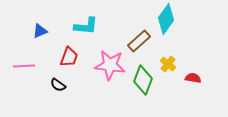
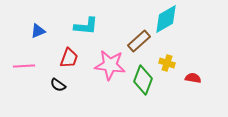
cyan diamond: rotated 24 degrees clockwise
blue triangle: moved 2 px left
red trapezoid: moved 1 px down
yellow cross: moved 1 px left, 1 px up; rotated 21 degrees counterclockwise
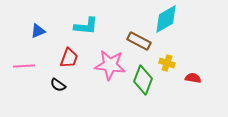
brown rectangle: rotated 70 degrees clockwise
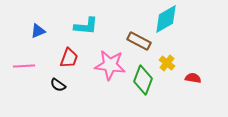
yellow cross: rotated 21 degrees clockwise
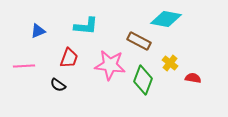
cyan diamond: rotated 40 degrees clockwise
yellow cross: moved 3 px right
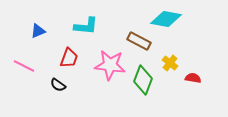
pink line: rotated 30 degrees clockwise
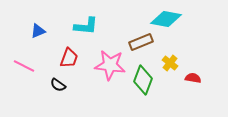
brown rectangle: moved 2 px right, 1 px down; rotated 50 degrees counterclockwise
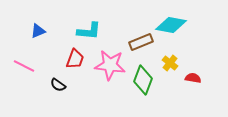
cyan diamond: moved 5 px right, 6 px down
cyan L-shape: moved 3 px right, 5 px down
red trapezoid: moved 6 px right, 1 px down
